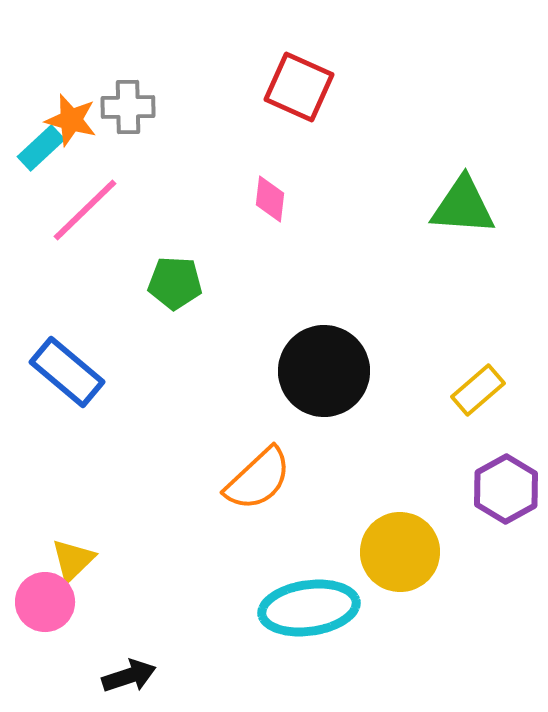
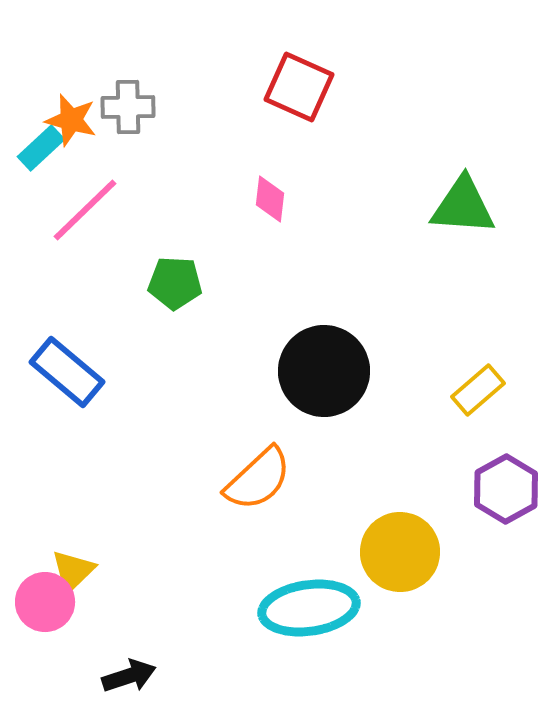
yellow triangle: moved 11 px down
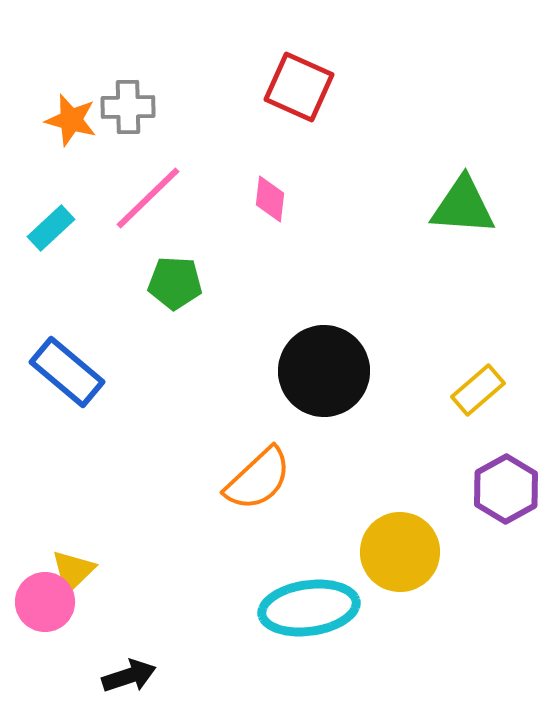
cyan rectangle: moved 10 px right, 80 px down
pink line: moved 63 px right, 12 px up
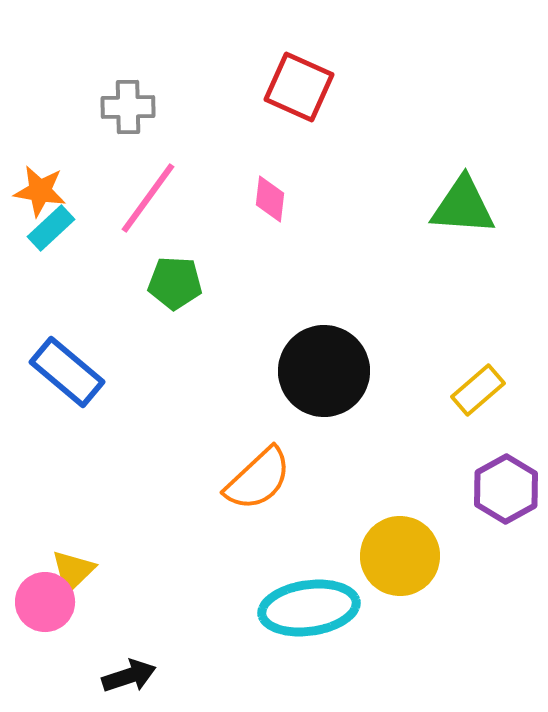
orange star: moved 31 px left, 71 px down; rotated 6 degrees counterclockwise
pink line: rotated 10 degrees counterclockwise
yellow circle: moved 4 px down
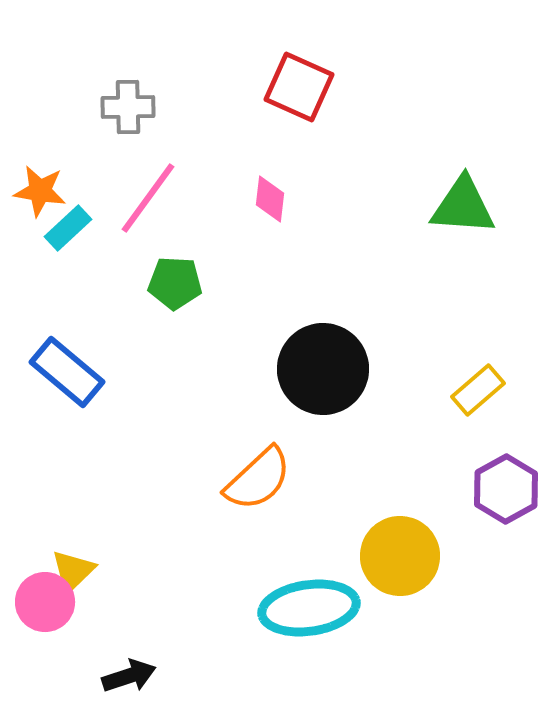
cyan rectangle: moved 17 px right
black circle: moved 1 px left, 2 px up
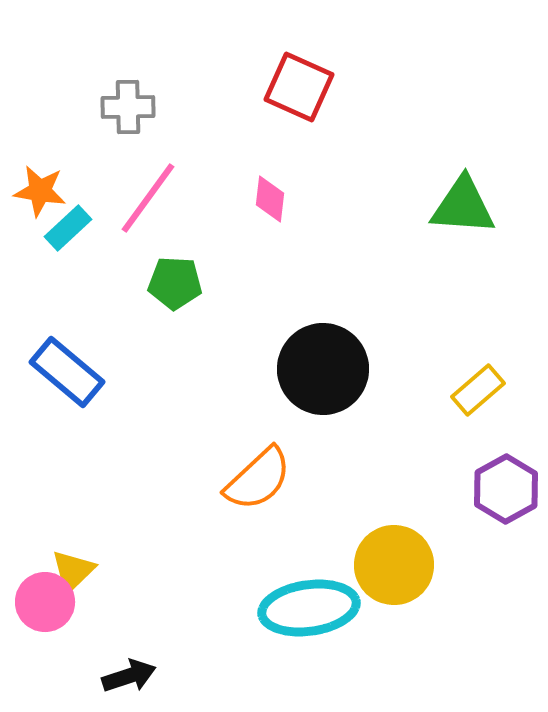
yellow circle: moved 6 px left, 9 px down
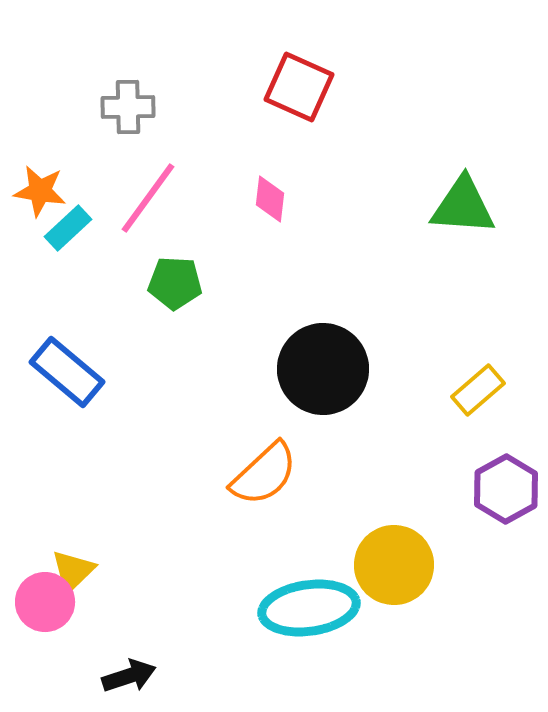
orange semicircle: moved 6 px right, 5 px up
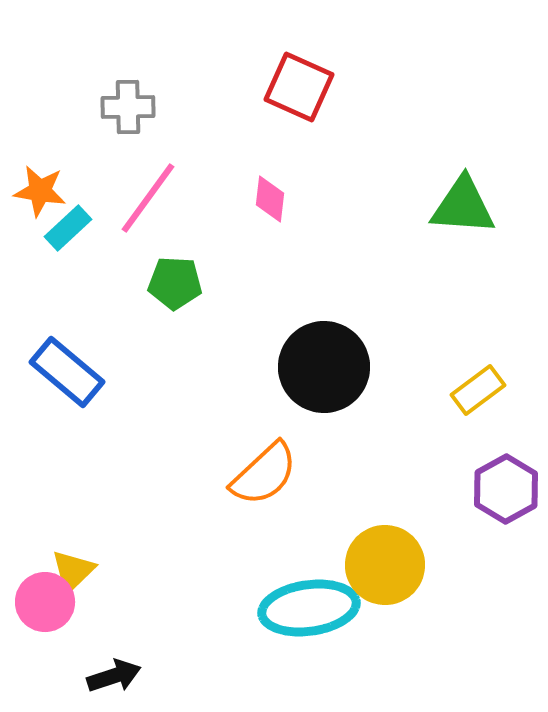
black circle: moved 1 px right, 2 px up
yellow rectangle: rotated 4 degrees clockwise
yellow circle: moved 9 px left
black arrow: moved 15 px left
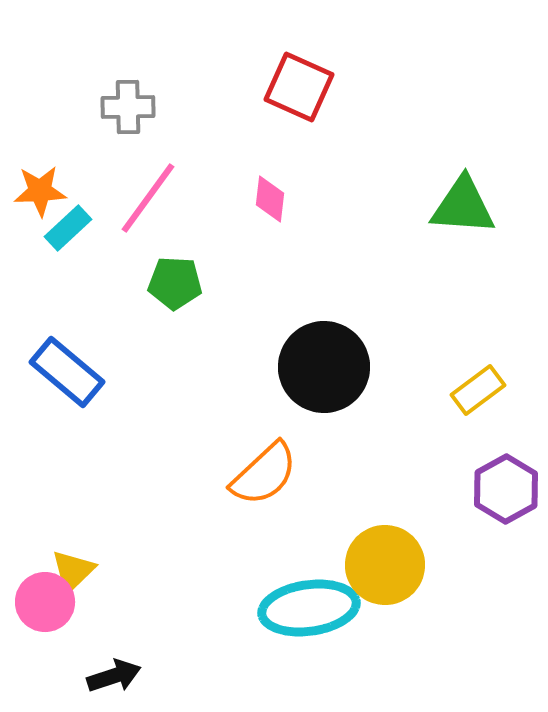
orange star: rotated 12 degrees counterclockwise
